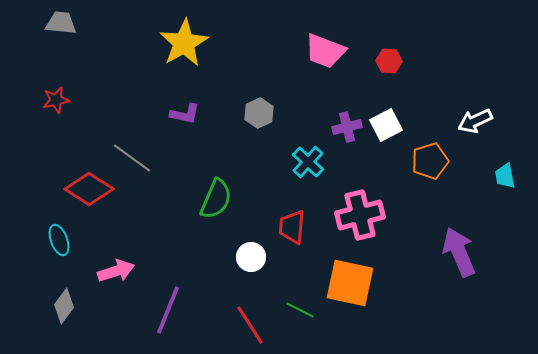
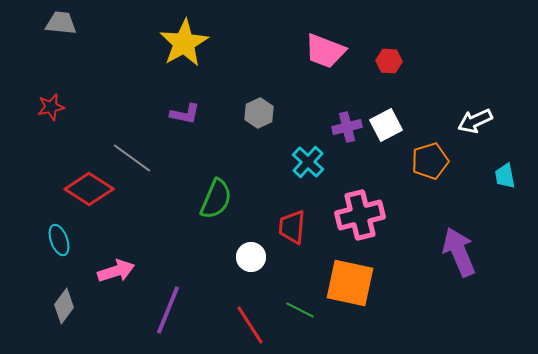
red star: moved 5 px left, 7 px down
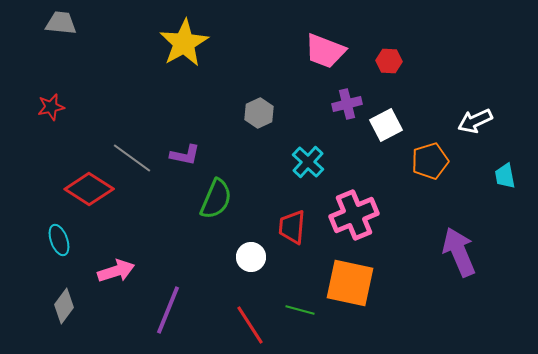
purple L-shape: moved 41 px down
purple cross: moved 23 px up
pink cross: moved 6 px left; rotated 9 degrees counterclockwise
green line: rotated 12 degrees counterclockwise
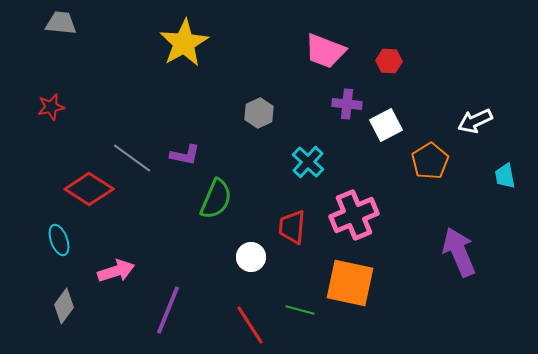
purple cross: rotated 20 degrees clockwise
orange pentagon: rotated 15 degrees counterclockwise
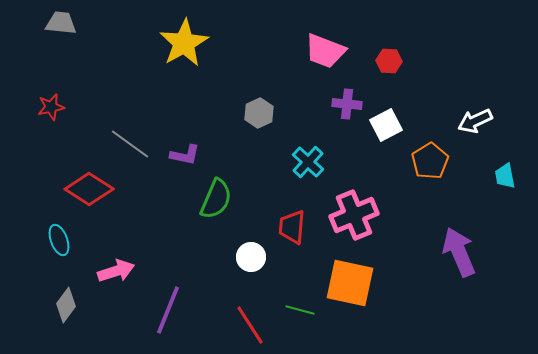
gray line: moved 2 px left, 14 px up
gray diamond: moved 2 px right, 1 px up
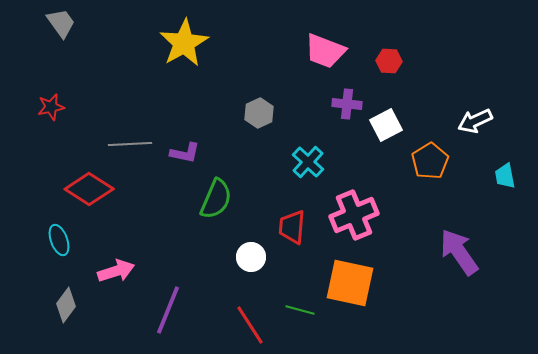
gray trapezoid: rotated 48 degrees clockwise
gray line: rotated 39 degrees counterclockwise
purple L-shape: moved 2 px up
purple arrow: rotated 12 degrees counterclockwise
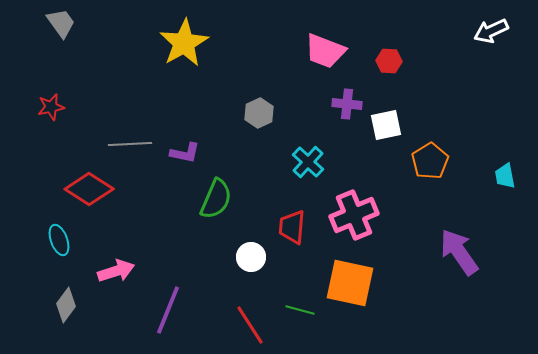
white arrow: moved 16 px right, 90 px up
white square: rotated 16 degrees clockwise
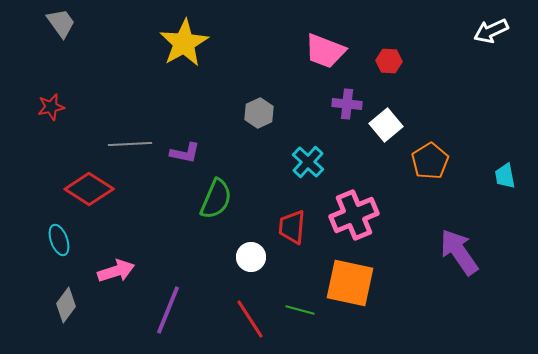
white square: rotated 28 degrees counterclockwise
red line: moved 6 px up
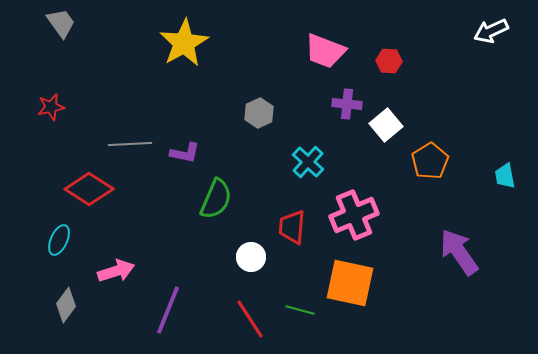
cyan ellipse: rotated 44 degrees clockwise
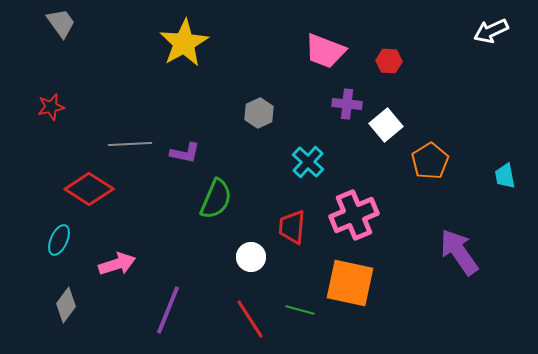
pink arrow: moved 1 px right, 7 px up
